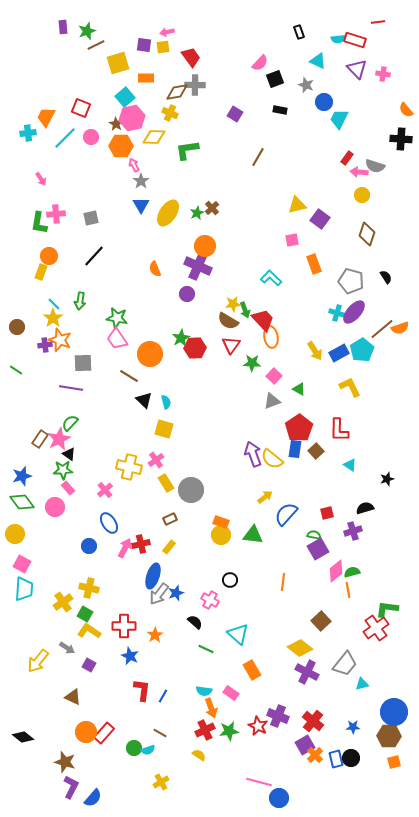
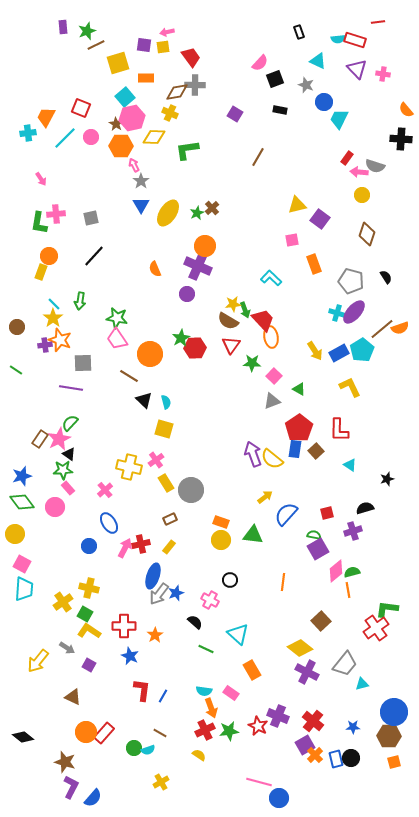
yellow circle at (221, 535): moved 5 px down
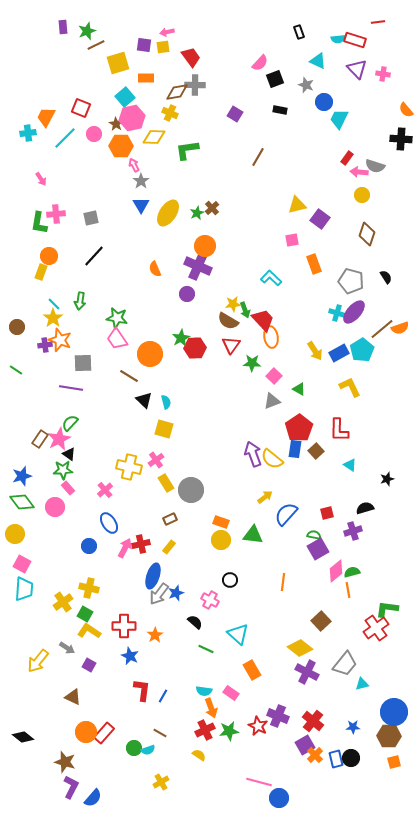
pink circle at (91, 137): moved 3 px right, 3 px up
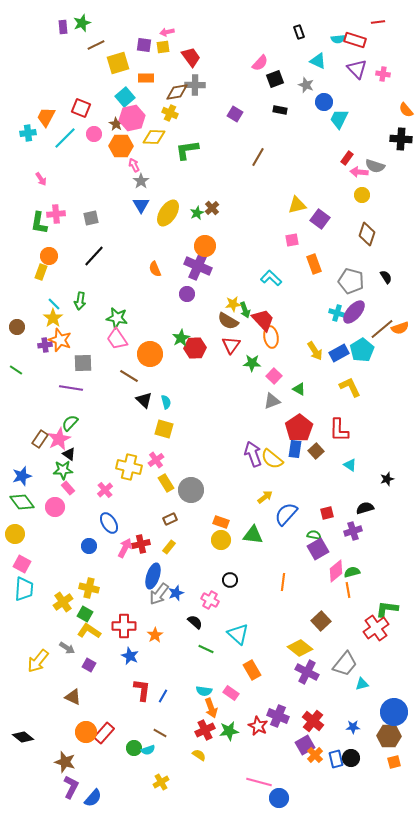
green star at (87, 31): moved 5 px left, 8 px up
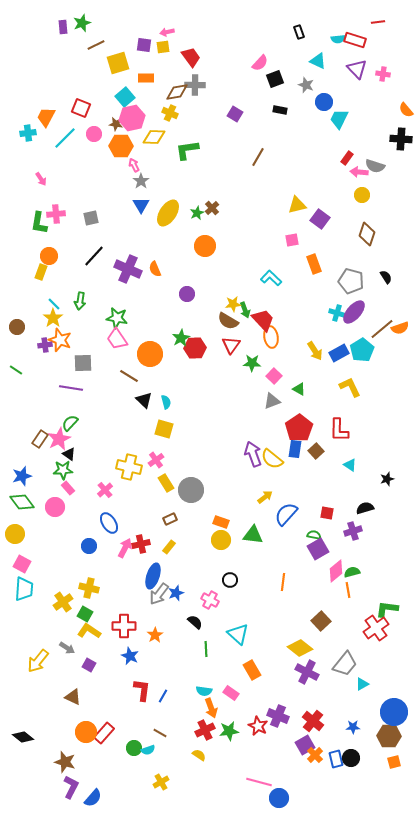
brown star at (116, 124): rotated 24 degrees counterclockwise
purple cross at (198, 266): moved 70 px left, 3 px down
red square at (327, 513): rotated 24 degrees clockwise
green line at (206, 649): rotated 63 degrees clockwise
cyan triangle at (362, 684): rotated 16 degrees counterclockwise
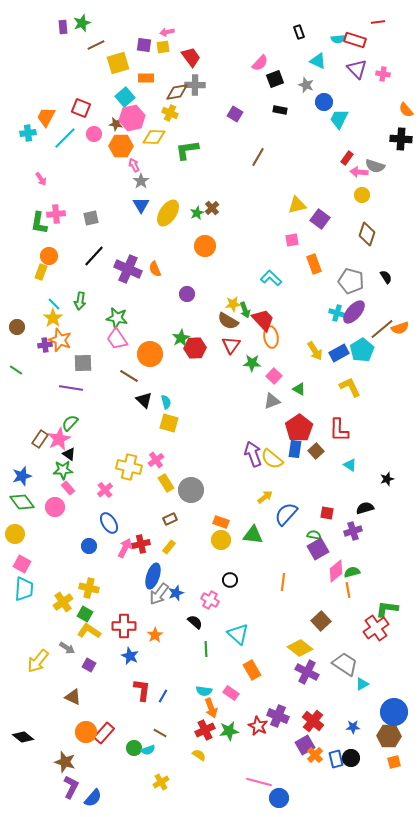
yellow square at (164, 429): moved 5 px right, 6 px up
gray trapezoid at (345, 664): rotated 96 degrees counterclockwise
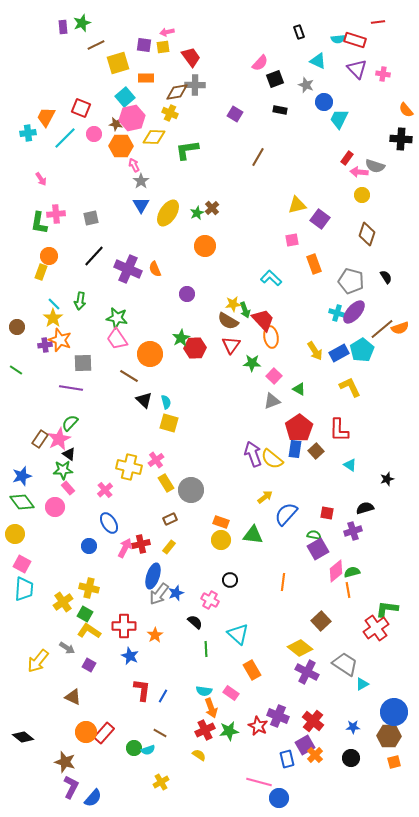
blue rectangle at (336, 759): moved 49 px left
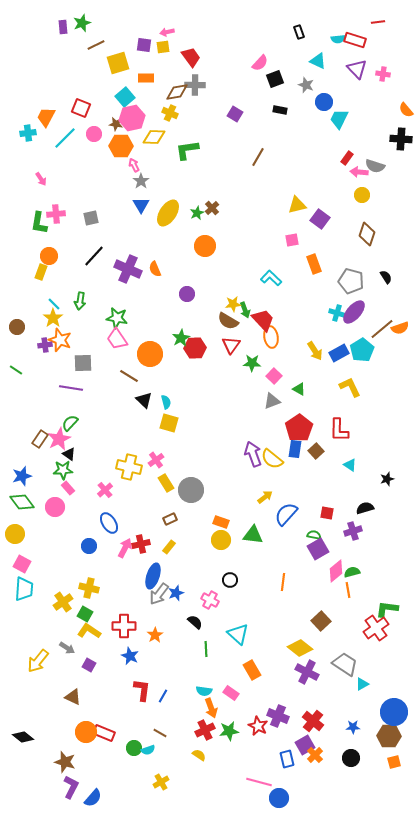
red rectangle at (104, 733): rotated 70 degrees clockwise
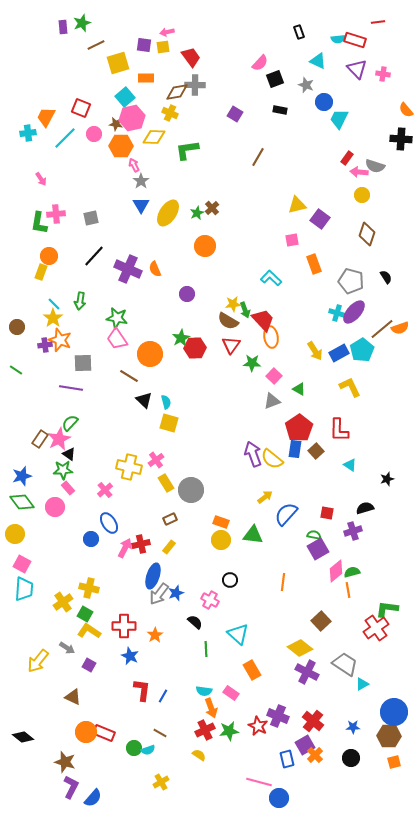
blue circle at (89, 546): moved 2 px right, 7 px up
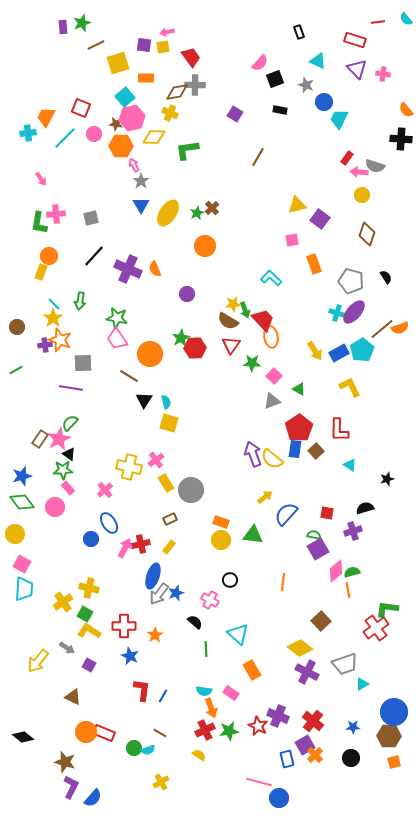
cyan semicircle at (338, 39): moved 68 px right, 20 px up; rotated 56 degrees clockwise
green line at (16, 370): rotated 64 degrees counterclockwise
black triangle at (144, 400): rotated 18 degrees clockwise
gray trapezoid at (345, 664): rotated 128 degrees clockwise
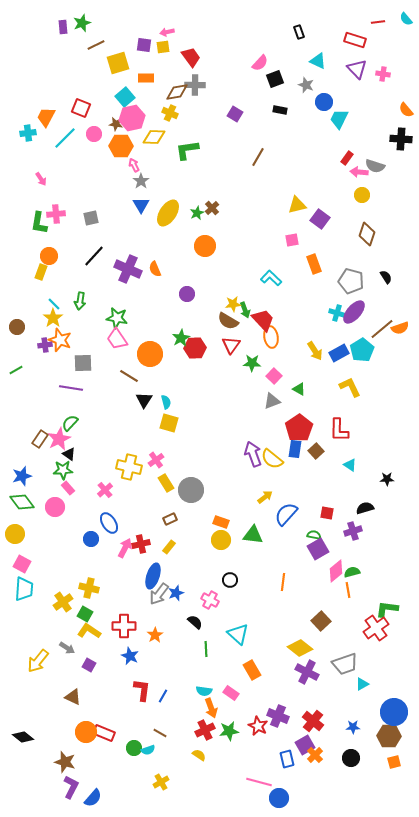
black star at (387, 479): rotated 16 degrees clockwise
